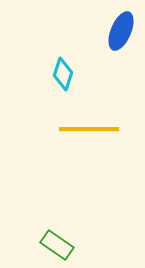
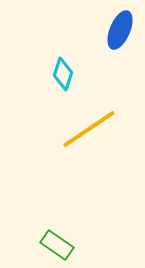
blue ellipse: moved 1 px left, 1 px up
yellow line: rotated 34 degrees counterclockwise
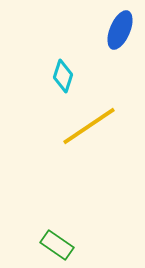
cyan diamond: moved 2 px down
yellow line: moved 3 px up
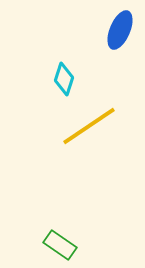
cyan diamond: moved 1 px right, 3 px down
green rectangle: moved 3 px right
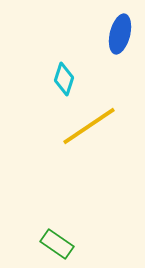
blue ellipse: moved 4 px down; rotated 9 degrees counterclockwise
green rectangle: moved 3 px left, 1 px up
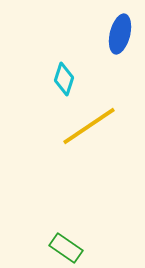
green rectangle: moved 9 px right, 4 px down
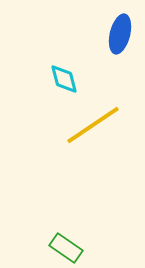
cyan diamond: rotated 32 degrees counterclockwise
yellow line: moved 4 px right, 1 px up
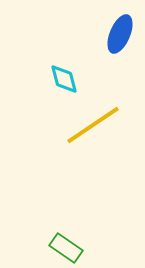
blue ellipse: rotated 9 degrees clockwise
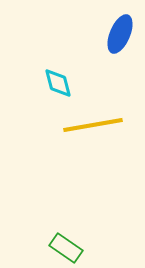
cyan diamond: moved 6 px left, 4 px down
yellow line: rotated 24 degrees clockwise
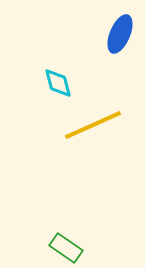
yellow line: rotated 14 degrees counterclockwise
